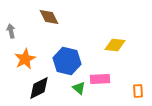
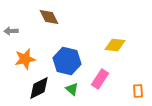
gray arrow: rotated 80 degrees counterclockwise
orange star: rotated 15 degrees clockwise
pink rectangle: rotated 54 degrees counterclockwise
green triangle: moved 7 px left, 1 px down
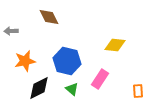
orange star: moved 2 px down
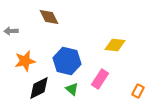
orange rectangle: rotated 32 degrees clockwise
